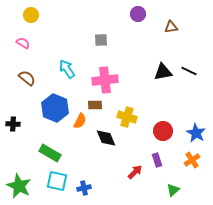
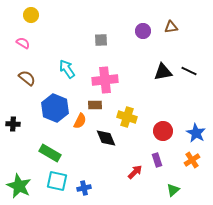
purple circle: moved 5 px right, 17 px down
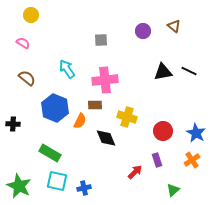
brown triangle: moved 3 px right, 1 px up; rotated 48 degrees clockwise
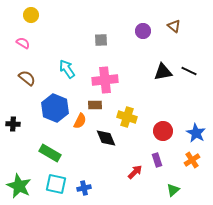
cyan square: moved 1 px left, 3 px down
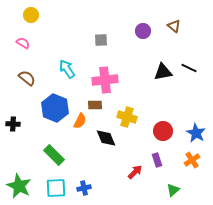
black line: moved 3 px up
green rectangle: moved 4 px right, 2 px down; rotated 15 degrees clockwise
cyan square: moved 4 px down; rotated 15 degrees counterclockwise
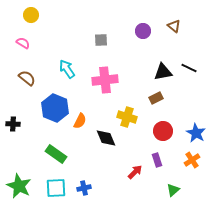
brown rectangle: moved 61 px right, 7 px up; rotated 24 degrees counterclockwise
green rectangle: moved 2 px right, 1 px up; rotated 10 degrees counterclockwise
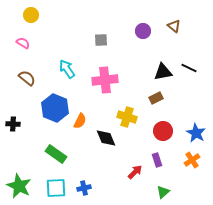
green triangle: moved 10 px left, 2 px down
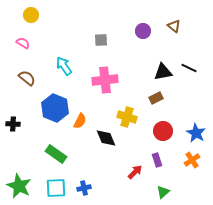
cyan arrow: moved 3 px left, 3 px up
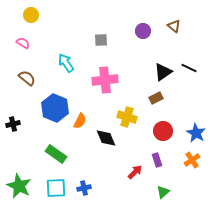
cyan arrow: moved 2 px right, 3 px up
black triangle: rotated 24 degrees counterclockwise
black cross: rotated 16 degrees counterclockwise
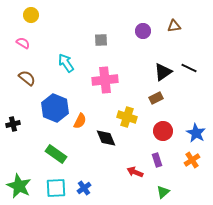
brown triangle: rotated 48 degrees counterclockwise
red arrow: rotated 112 degrees counterclockwise
blue cross: rotated 24 degrees counterclockwise
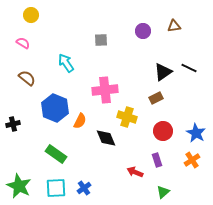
pink cross: moved 10 px down
